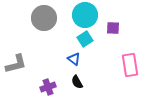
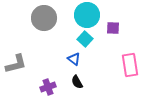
cyan circle: moved 2 px right
cyan square: rotated 14 degrees counterclockwise
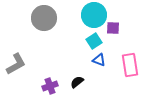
cyan circle: moved 7 px right
cyan square: moved 9 px right, 2 px down; rotated 14 degrees clockwise
blue triangle: moved 25 px right, 1 px down; rotated 16 degrees counterclockwise
gray L-shape: rotated 15 degrees counterclockwise
black semicircle: rotated 80 degrees clockwise
purple cross: moved 2 px right, 1 px up
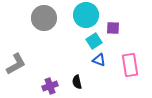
cyan circle: moved 8 px left
black semicircle: rotated 64 degrees counterclockwise
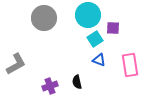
cyan circle: moved 2 px right
cyan square: moved 1 px right, 2 px up
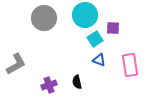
cyan circle: moved 3 px left
purple cross: moved 1 px left, 1 px up
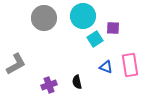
cyan circle: moved 2 px left, 1 px down
blue triangle: moved 7 px right, 7 px down
